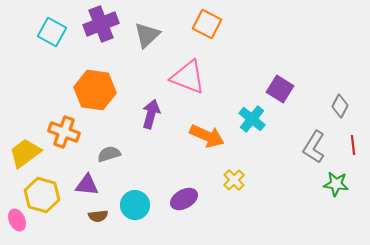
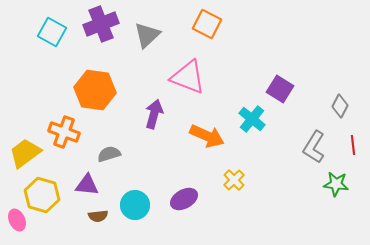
purple arrow: moved 3 px right
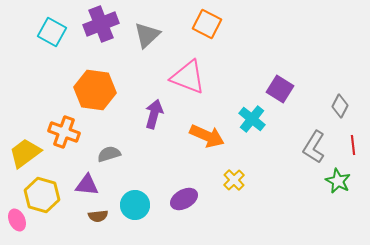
green star: moved 2 px right, 3 px up; rotated 20 degrees clockwise
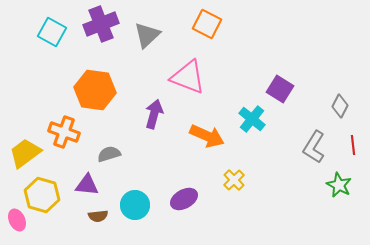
green star: moved 1 px right, 4 px down
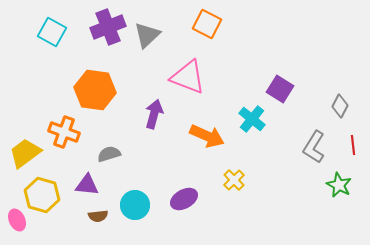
purple cross: moved 7 px right, 3 px down
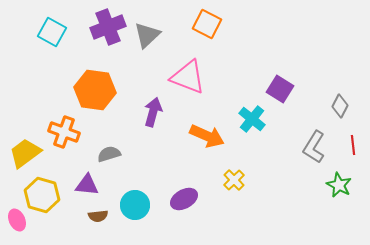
purple arrow: moved 1 px left, 2 px up
